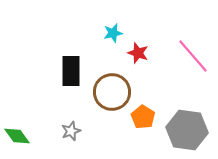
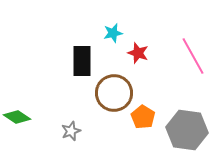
pink line: rotated 12 degrees clockwise
black rectangle: moved 11 px right, 10 px up
brown circle: moved 2 px right, 1 px down
green diamond: moved 19 px up; rotated 20 degrees counterclockwise
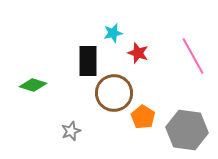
black rectangle: moved 6 px right
green diamond: moved 16 px right, 32 px up; rotated 16 degrees counterclockwise
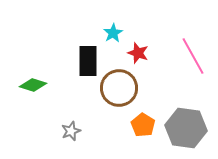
cyan star: rotated 18 degrees counterclockwise
brown circle: moved 5 px right, 5 px up
orange pentagon: moved 8 px down
gray hexagon: moved 1 px left, 2 px up
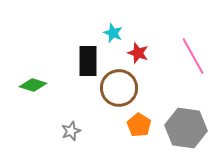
cyan star: rotated 18 degrees counterclockwise
orange pentagon: moved 4 px left
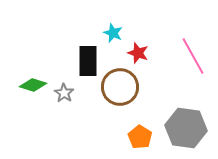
brown circle: moved 1 px right, 1 px up
orange pentagon: moved 1 px right, 12 px down
gray star: moved 7 px left, 38 px up; rotated 18 degrees counterclockwise
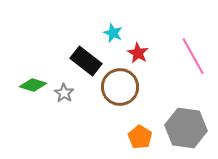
red star: rotated 10 degrees clockwise
black rectangle: moved 2 px left; rotated 52 degrees counterclockwise
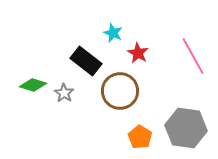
brown circle: moved 4 px down
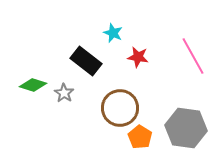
red star: moved 4 px down; rotated 20 degrees counterclockwise
brown circle: moved 17 px down
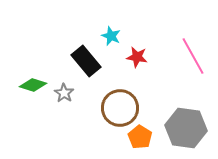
cyan star: moved 2 px left, 3 px down
red star: moved 1 px left
black rectangle: rotated 12 degrees clockwise
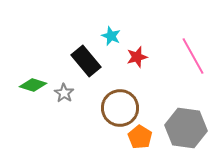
red star: rotated 25 degrees counterclockwise
